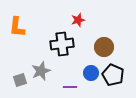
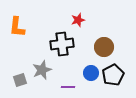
gray star: moved 1 px right, 1 px up
black pentagon: rotated 20 degrees clockwise
purple line: moved 2 px left
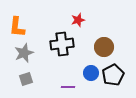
gray star: moved 18 px left, 17 px up
gray square: moved 6 px right, 1 px up
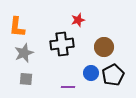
gray square: rotated 24 degrees clockwise
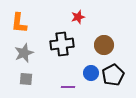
red star: moved 3 px up
orange L-shape: moved 2 px right, 4 px up
brown circle: moved 2 px up
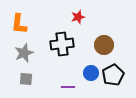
orange L-shape: moved 1 px down
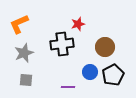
red star: moved 7 px down
orange L-shape: rotated 60 degrees clockwise
brown circle: moved 1 px right, 2 px down
blue circle: moved 1 px left, 1 px up
gray square: moved 1 px down
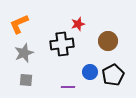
brown circle: moved 3 px right, 6 px up
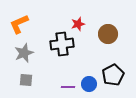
brown circle: moved 7 px up
blue circle: moved 1 px left, 12 px down
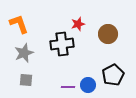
orange L-shape: rotated 95 degrees clockwise
blue circle: moved 1 px left, 1 px down
